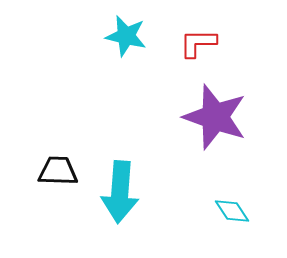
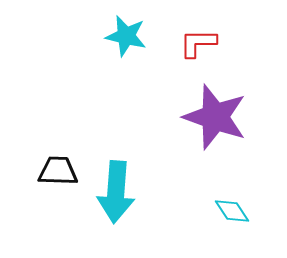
cyan arrow: moved 4 px left
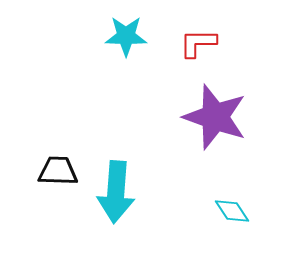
cyan star: rotated 12 degrees counterclockwise
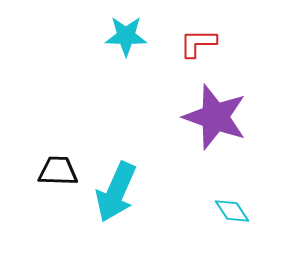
cyan arrow: rotated 20 degrees clockwise
